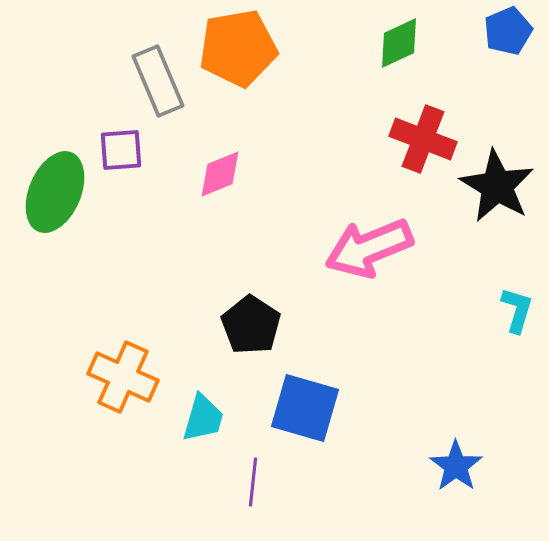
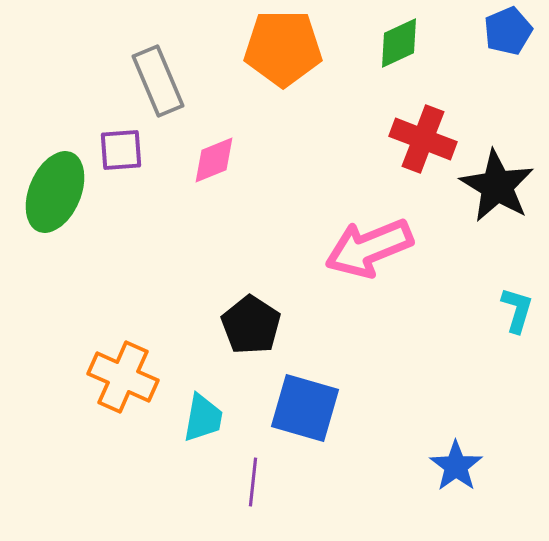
orange pentagon: moved 45 px right; rotated 10 degrees clockwise
pink diamond: moved 6 px left, 14 px up
cyan trapezoid: rotated 6 degrees counterclockwise
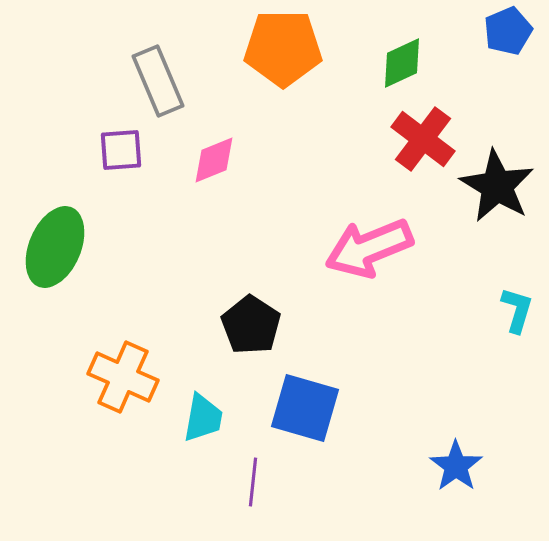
green diamond: moved 3 px right, 20 px down
red cross: rotated 16 degrees clockwise
green ellipse: moved 55 px down
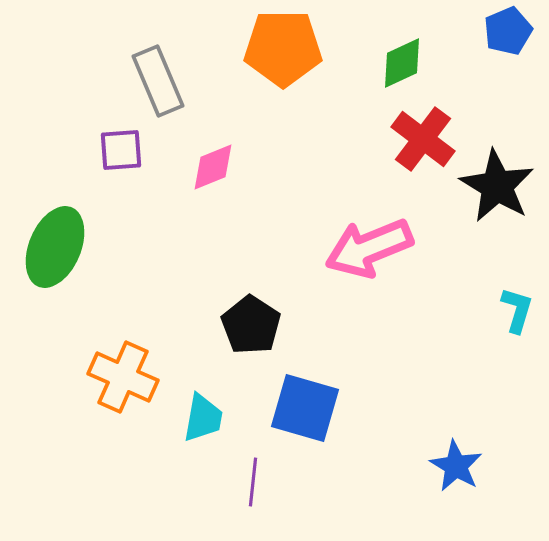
pink diamond: moved 1 px left, 7 px down
blue star: rotated 6 degrees counterclockwise
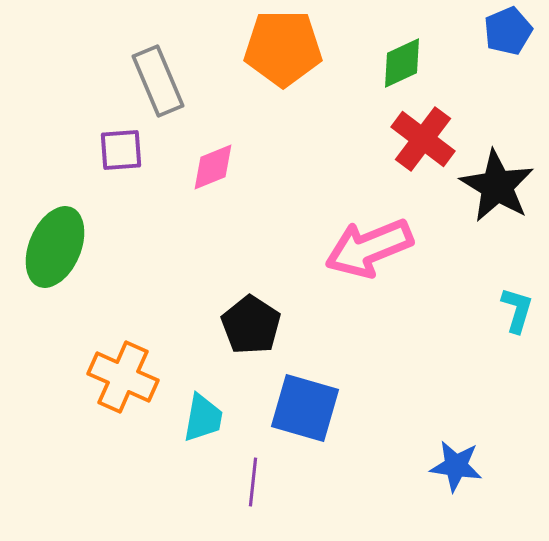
blue star: rotated 22 degrees counterclockwise
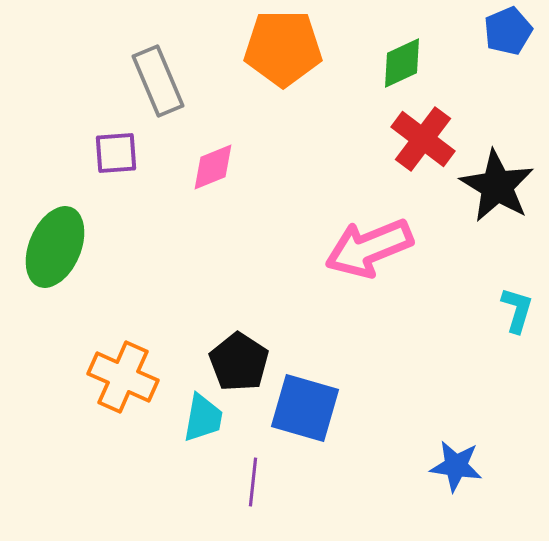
purple square: moved 5 px left, 3 px down
black pentagon: moved 12 px left, 37 px down
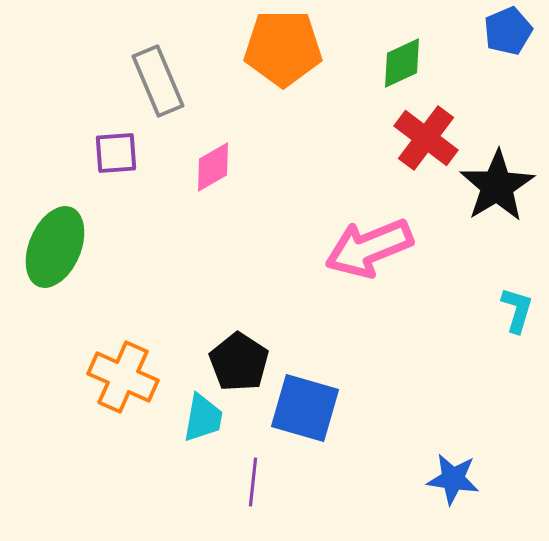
red cross: moved 3 px right, 1 px up
pink diamond: rotated 8 degrees counterclockwise
black star: rotated 10 degrees clockwise
blue star: moved 3 px left, 13 px down
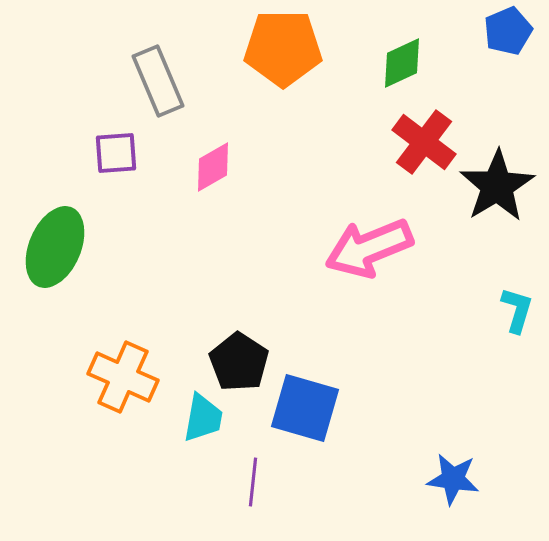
red cross: moved 2 px left, 4 px down
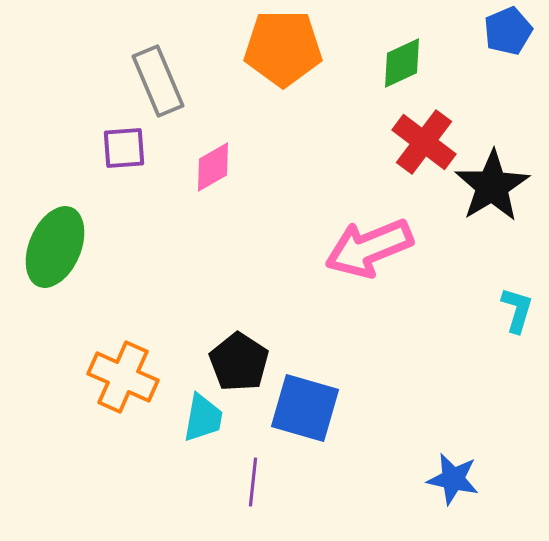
purple square: moved 8 px right, 5 px up
black star: moved 5 px left
blue star: rotated 4 degrees clockwise
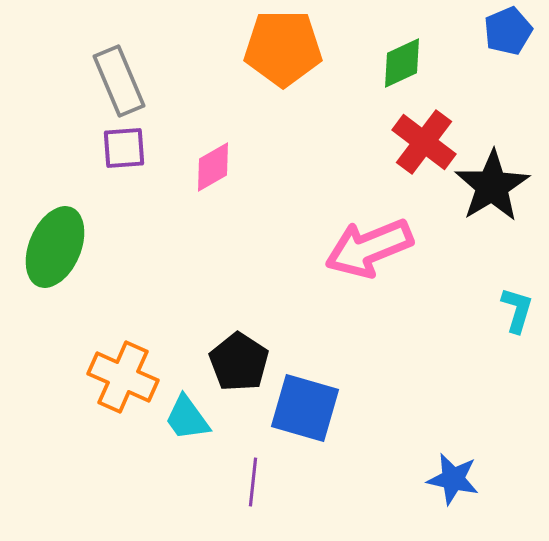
gray rectangle: moved 39 px left
cyan trapezoid: moved 16 px left; rotated 134 degrees clockwise
